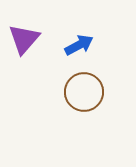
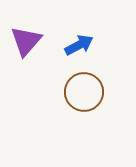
purple triangle: moved 2 px right, 2 px down
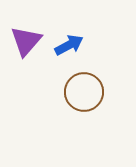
blue arrow: moved 10 px left
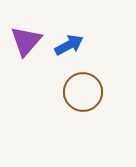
brown circle: moved 1 px left
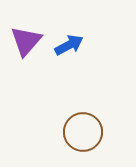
brown circle: moved 40 px down
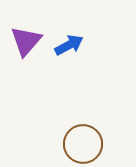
brown circle: moved 12 px down
